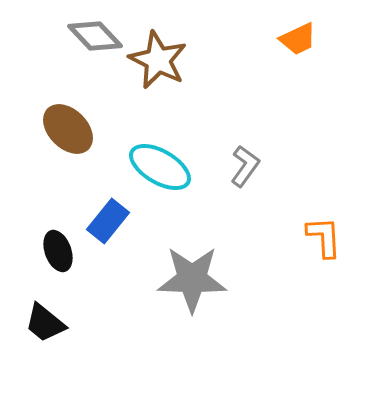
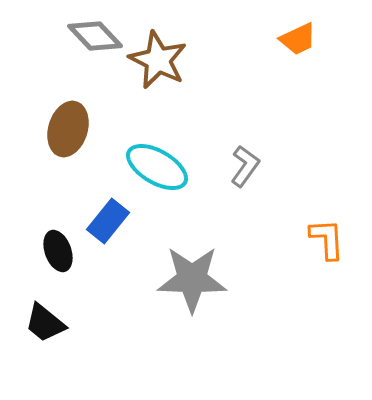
brown ellipse: rotated 62 degrees clockwise
cyan ellipse: moved 3 px left
orange L-shape: moved 3 px right, 2 px down
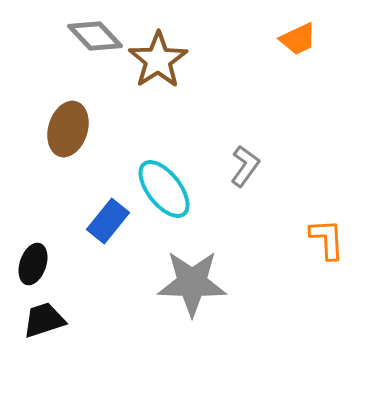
brown star: rotated 12 degrees clockwise
cyan ellipse: moved 7 px right, 22 px down; rotated 22 degrees clockwise
black ellipse: moved 25 px left, 13 px down; rotated 39 degrees clockwise
gray star: moved 4 px down
black trapezoid: moved 1 px left, 3 px up; rotated 123 degrees clockwise
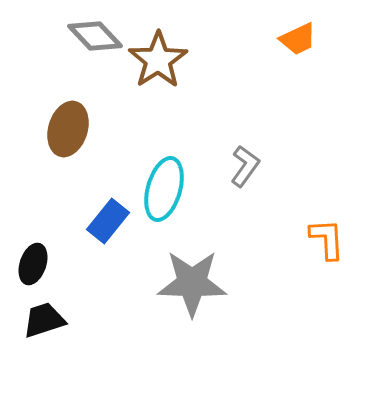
cyan ellipse: rotated 54 degrees clockwise
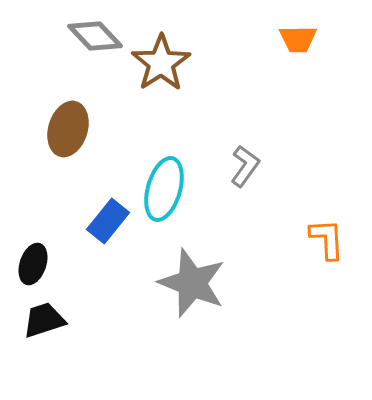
orange trapezoid: rotated 24 degrees clockwise
brown star: moved 3 px right, 3 px down
gray star: rotated 20 degrees clockwise
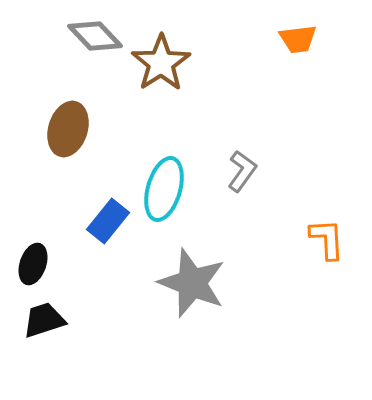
orange trapezoid: rotated 6 degrees counterclockwise
gray L-shape: moved 3 px left, 5 px down
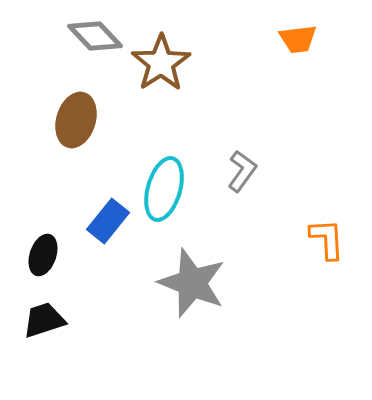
brown ellipse: moved 8 px right, 9 px up
black ellipse: moved 10 px right, 9 px up
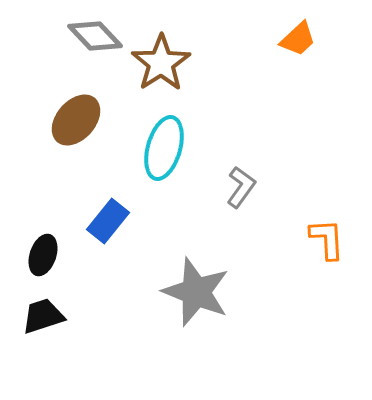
orange trapezoid: rotated 36 degrees counterclockwise
brown ellipse: rotated 24 degrees clockwise
gray L-shape: moved 1 px left, 16 px down
cyan ellipse: moved 41 px up
gray star: moved 4 px right, 9 px down
black trapezoid: moved 1 px left, 4 px up
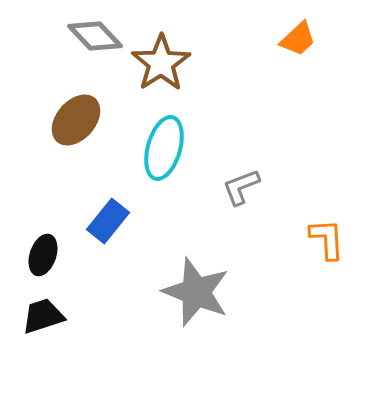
gray L-shape: rotated 147 degrees counterclockwise
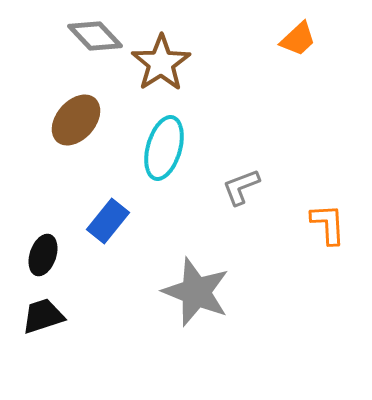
orange L-shape: moved 1 px right, 15 px up
